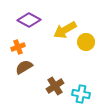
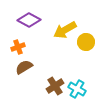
cyan cross: moved 4 px left, 5 px up; rotated 18 degrees clockwise
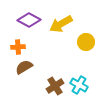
yellow arrow: moved 4 px left, 6 px up
orange cross: rotated 16 degrees clockwise
cyan cross: moved 2 px right, 4 px up
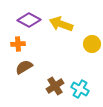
yellow arrow: rotated 50 degrees clockwise
yellow circle: moved 6 px right, 2 px down
orange cross: moved 3 px up
cyan cross: moved 1 px right, 4 px down
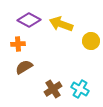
yellow circle: moved 1 px left, 3 px up
brown cross: moved 2 px left, 3 px down
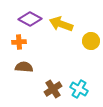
purple diamond: moved 1 px right, 1 px up
orange cross: moved 1 px right, 2 px up
brown semicircle: rotated 36 degrees clockwise
cyan cross: moved 1 px left
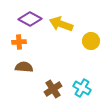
cyan cross: moved 3 px right, 1 px up
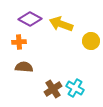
cyan cross: moved 7 px left
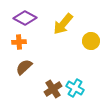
purple diamond: moved 5 px left, 1 px up
yellow arrow: moved 2 px right; rotated 70 degrees counterclockwise
brown semicircle: rotated 48 degrees counterclockwise
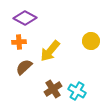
yellow arrow: moved 13 px left, 27 px down
cyan cross: moved 2 px right, 3 px down
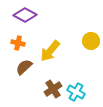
purple diamond: moved 3 px up
orange cross: moved 1 px left, 1 px down; rotated 16 degrees clockwise
cyan cross: moved 1 px left, 1 px down
